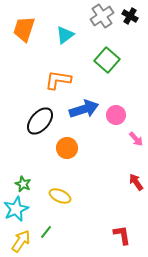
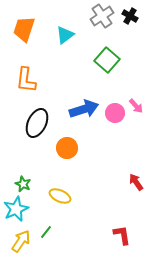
orange L-shape: moved 32 px left; rotated 92 degrees counterclockwise
pink circle: moved 1 px left, 2 px up
black ellipse: moved 3 px left, 2 px down; rotated 16 degrees counterclockwise
pink arrow: moved 33 px up
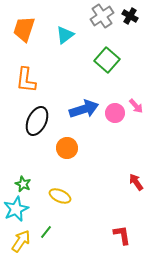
black ellipse: moved 2 px up
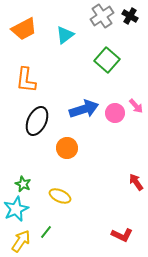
orange trapezoid: rotated 136 degrees counterclockwise
red L-shape: rotated 125 degrees clockwise
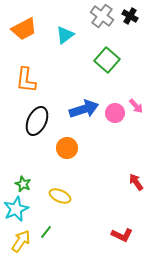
gray cross: rotated 20 degrees counterclockwise
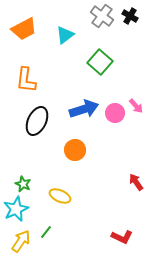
green square: moved 7 px left, 2 px down
orange circle: moved 8 px right, 2 px down
red L-shape: moved 2 px down
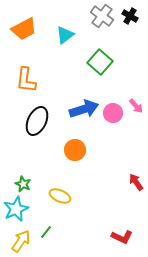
pink circle: moved 2 px left
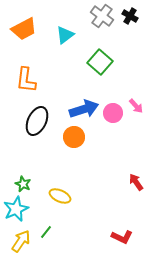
orange circle: moved 1 px left, 13 px up
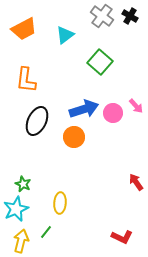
yellow ellipse: moved 7 px down; rotated 70 degrees clockwise
yellow arrow: rotated 20 degrees counterclockwise
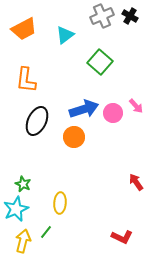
gray cross: rotated 30 degrees clockwise
yellow arrow: moved 2 px right
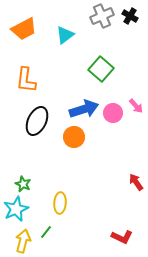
green square: moved 1 px right, 7 px down
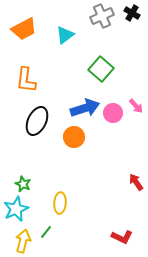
black cross: moved 2 px right, 3 px up
blue arrow: moved 1 px right, 1 px up
